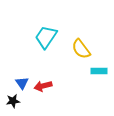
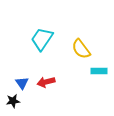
cyan trapezoid: moved 4 px left, 2 px down
red arrow: moved 3 px right, 4 px up
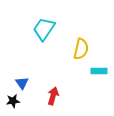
cyan trapezoid: moved 2 px right, 10 px up
yellow semicircle: rotated 130 degrees counterclockwise
red arrow: moved 7 px right, 14 px down; rotated 120 degrees clockwise
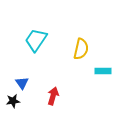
cyan trapezoid: moved 8 px left, 11 px down
cyan rectangle: moved 4 px right
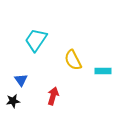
yellow semicircle: moved 8 px left, 11 px down; rotated 140 degrees clockwise
blue triangle: moved 1 px left, 3 px up
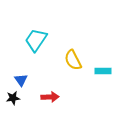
red arrow: moved 3 px left, 1 px down; rotated 72 degrees clockwise
black star: moved 3 px up
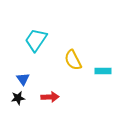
blue triangle: moved 2 px right, 1 px up
black star: moved 5 px right
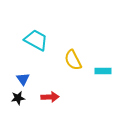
cyan trapezoid: rotated 85 degrees clockwise
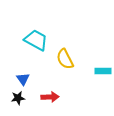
yellow semicircle: moved 8 px left, 1 px up
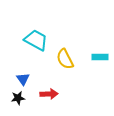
cyan rectangle: moved 3 px left, 14 px up
red arrow: moved 1 px left, 3 px up
